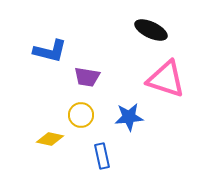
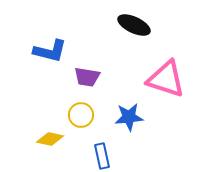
black ellipse: moved 17 px left, 5 px up
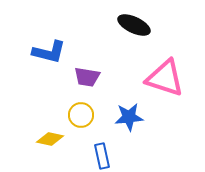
blue L-shape: moved 1 px left, 1 px down
pink triangle: moved 1 px left, 1 px up
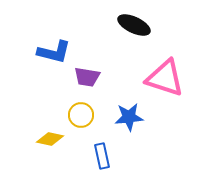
blue L-shape: moved 5 px right
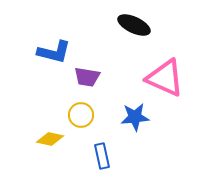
pink triangle: rotated 6 degrees clockwise
blue star: moved 6 px right
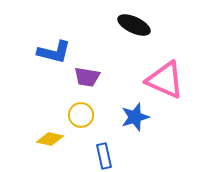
pink triangle: moved 2 px down
blue star: rotated 12 degrees counterclockwise
blue rectangle: moved 2 px right
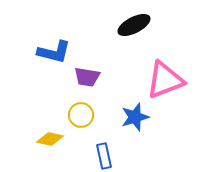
black ellipse: rotated 52 degrees counterclockwise
pink triangle: rotated 45 degrees counterclockwise
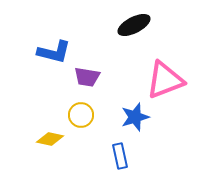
blue rectangle: moved 16 px right
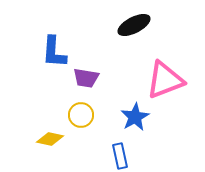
blue L-shape: rotated 80 degrees clockwise
purple trapezoid: moved 1 px left, 1 px down
blue star: rotated 12 degrees counterclockwise
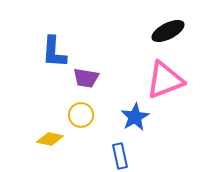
black ellipse: moved 34 px right, 6 px down
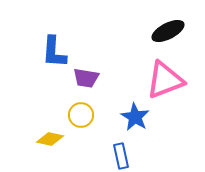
blue star: rotated 12 degrees counterclockwise
blue rectangle: moved 1 px right
